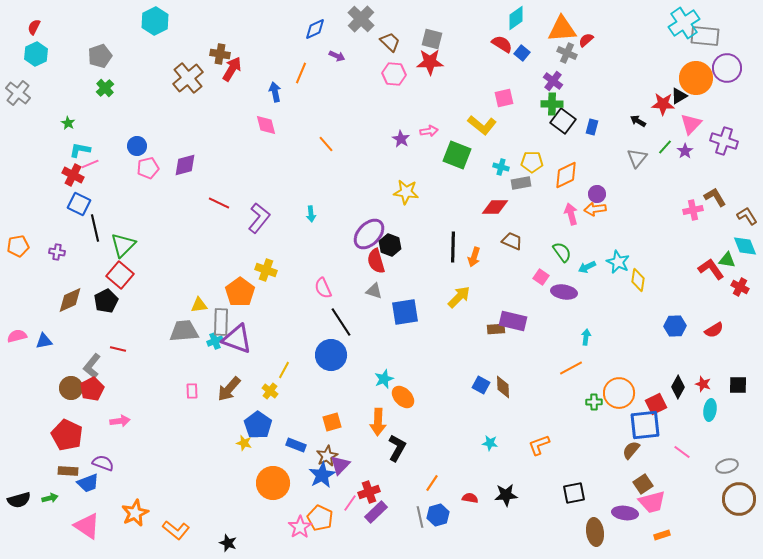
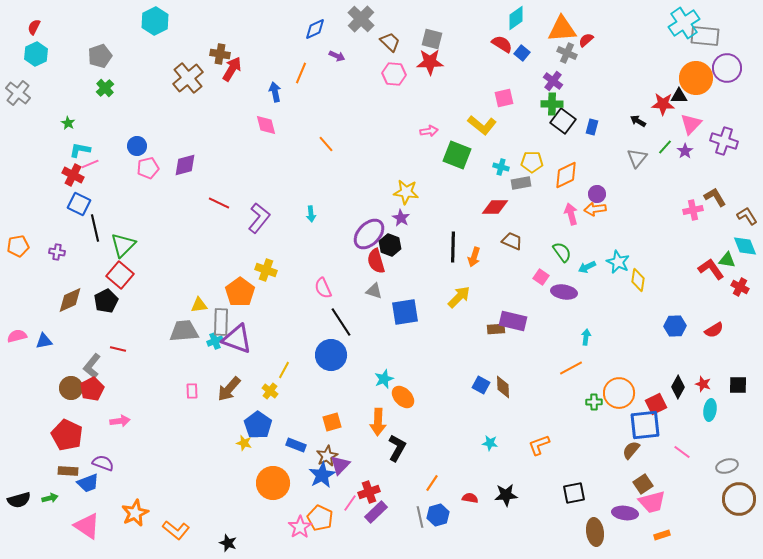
black triangle at (679, 96): rotated 30 degrees clockwise
purple star at (401, 139): moved 79 px down
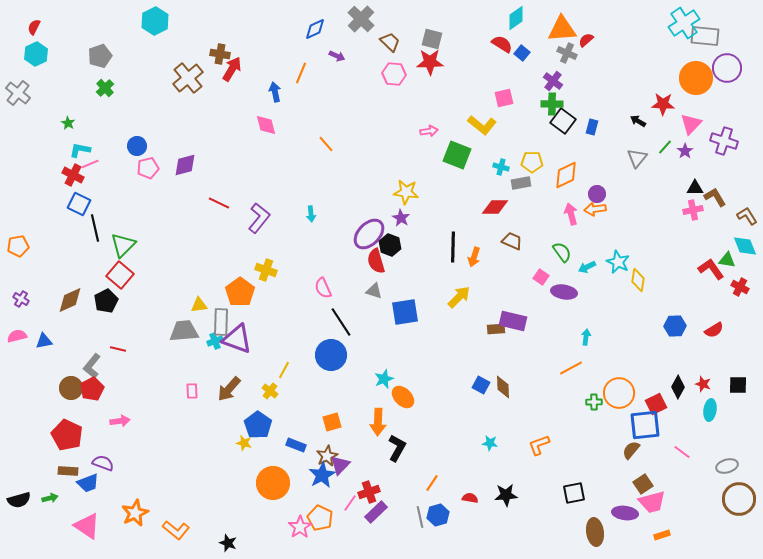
black triangle at (679, 96): moved 16 px right, 92 px down
purple cross at (57, 252): moved 36 px left, 47 px down; rotated 21 degrees clockwise
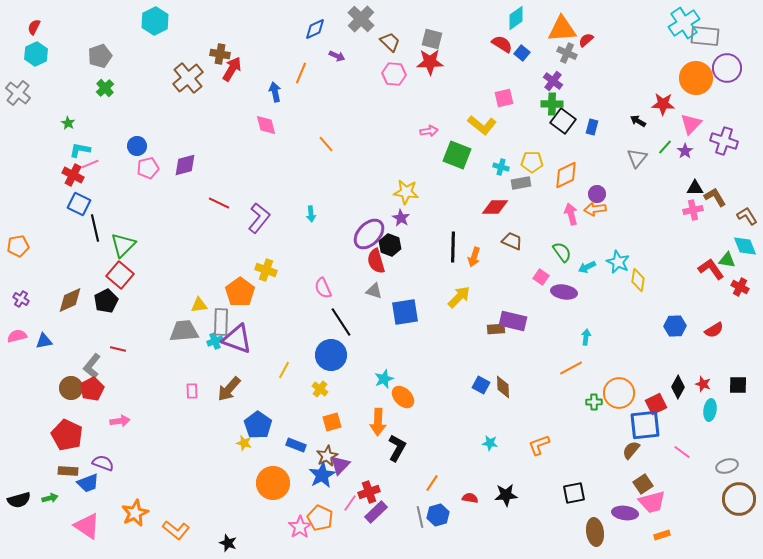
yellow cross at (270, 391): moved 50 px right, 2 px up
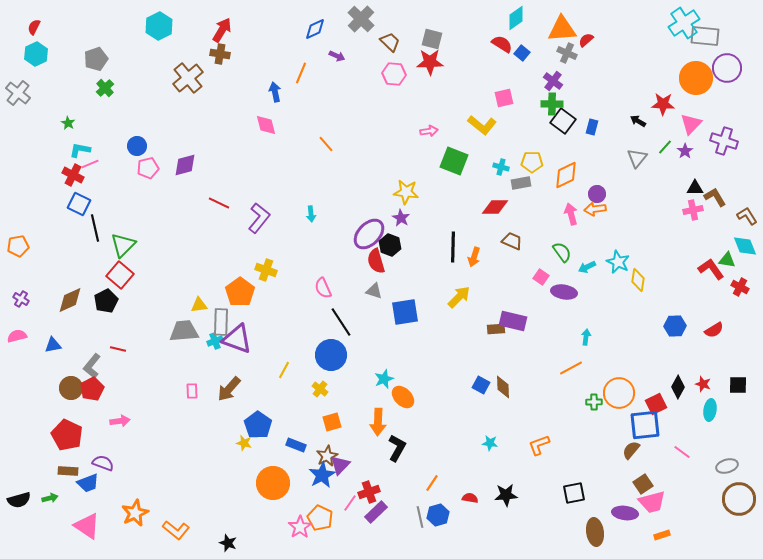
cyan hexagon at (155, 21): moved 4 px right, 5 px down
gray pentagon at (100, 56): moved 4 px left, 3 px down
red arrow at (232, 69): moved 10 px left, 39 px up
green square at (457, 155): moved 3 px left, 6 px down
blue triangle at (44, 341): moved 9 px right, 4 px down
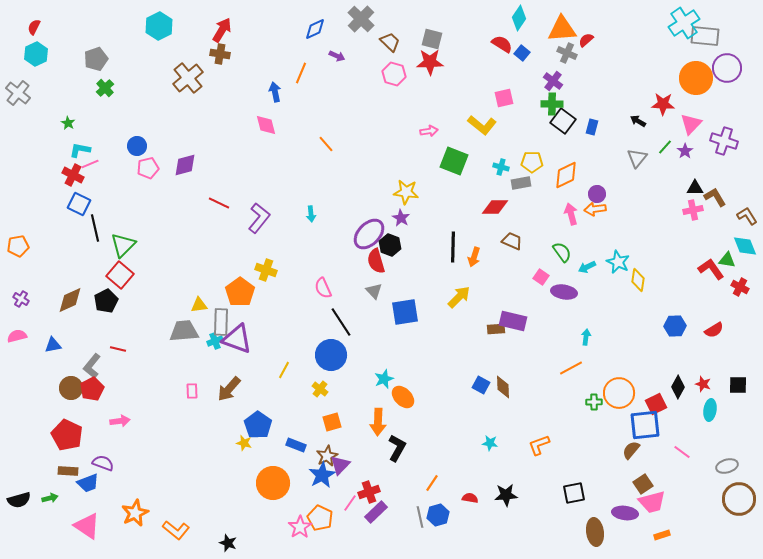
cyan diamond at (516, 18): moved 3 px right; rotated 20 degrees counterclockwise
pink hexagon at (394, 74): rotated 10 degrees clockwise
gray triangle at (374, 291): rotated 30 degrees clockwise
